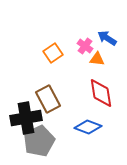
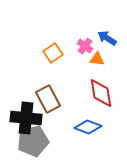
black cross: rotated 16 degrees clockwise
gray pentagon: moved 6 px left; rotated 12 degrees clockwise
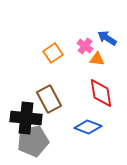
brown rectangle: moved 1 px right
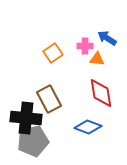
pink cross: rotated 35 degrees counterclockwise
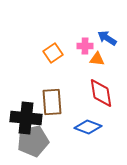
brown rectangle: moved 3 px right, 3 px down; rotated 24 degrees clockwise
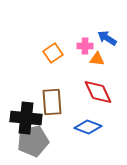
red diamond: moved 3 px left, 1 px up; rotated 16 degrees counterclockwise
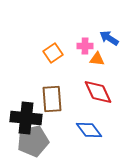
blue arrow: moved 2 px right
brown rectangle: moved 3 px up
blue diamond: moved 1 px right, 3 px down; rotated 32 degrees clockwise
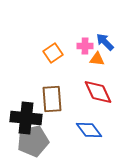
blue arrow: moved 4 px left, 4 px down; rotated 12 degrees clockwise
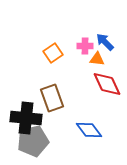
red diamond: moved 9 px right, 8 px up
brown rectangle: moved 1 px up; rotated 16 degrees counterclockwise
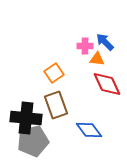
orange square: moved 1 px right, 20 px down
brown rectangle: moved 4 px right, 7 px down
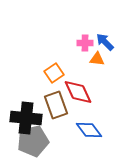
pink cross: moved 3 px up
red diamond: moved 29 px left, 8 px down
